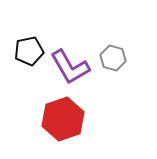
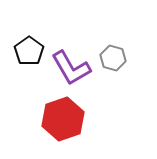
black pentagon: rotated 24 degrees counterclockwise
purple L-shape: moved 1 px right, 1 px down
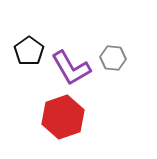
gray hexagon: rotated 10 degrees counterclockwise
red hexagon: moved 2 px up
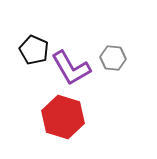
black pentagon: moved 5 px right, 1 px up; rotated 12 degrees counterclockwise
red hexagon: rotated 24 degrees counterclockwise
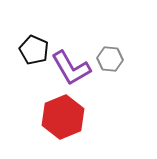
gray hexagon: moved 3 px left, 1 px down
red hexagon: rotated 21 degrees clockwise
